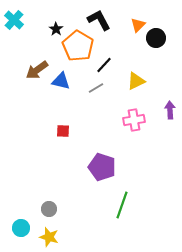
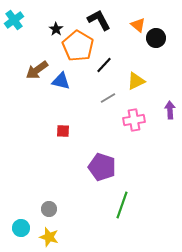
cyan cross: rotated 12 degrees clockwise
orange triangle: rotated 35 degrees counterclockwise
gray line: moved 12 px right, 10 px down
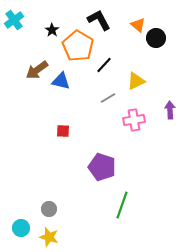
black star: moved 4 px left, 1 px down
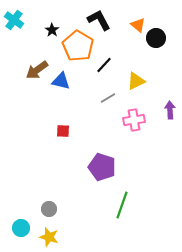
cyan cross: rotated 18 degrees counterclockwise
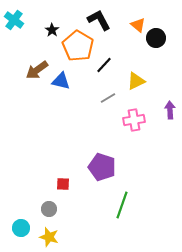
red square: moved 53 px down
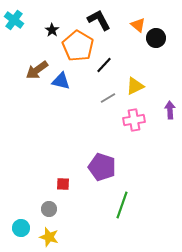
yellow triangle: moved 1 px left, 5 px down
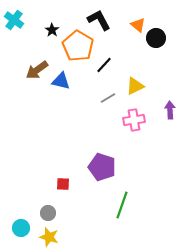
gray circle: moved 1 px left, 4 px down
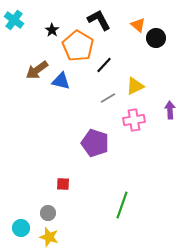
purple pentagon: moved 7 px left, 24 px up
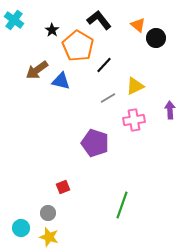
black L-shape: rotated 10 degrees counterclockwise
red square: moved 3 px down; rotated 24 degrees counterclockwise
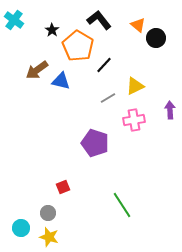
green line: rotated 52 degrees counterclockwise
